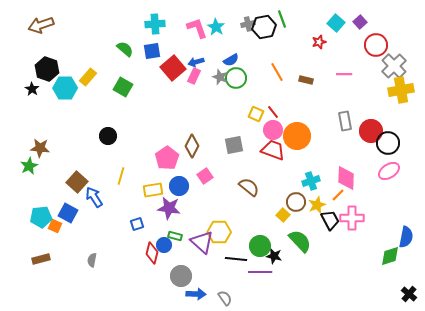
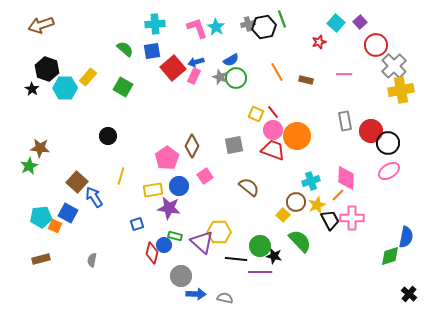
gray semicircle at (225, 298): rotated 42 degrees counterclockwise
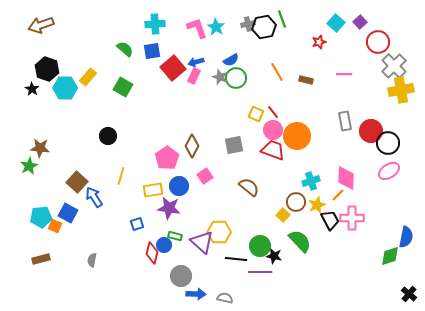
red circle at (376, 45): moved 2 px right, 3 px up
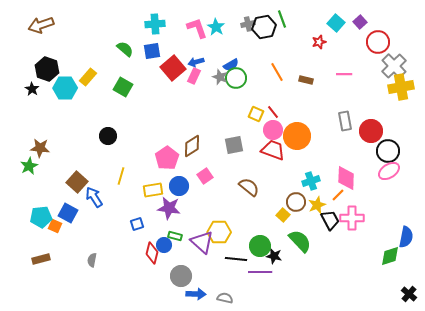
blue semicircle at (231, 60): moved 5 px down
yellow cross at (401, 90): moved 3 px up
black circle at (388, 143): moved 8 px down
brown diamond at (192, 146): rotated 30 degrees clockwise
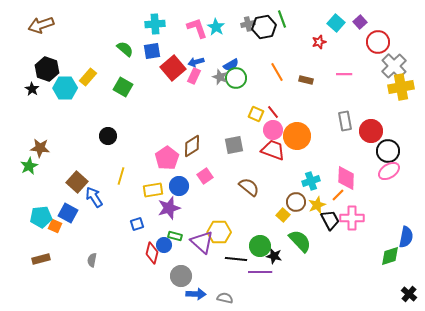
purple star at (169, 208): rotated 25 degrees counterclockwise
